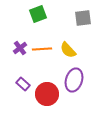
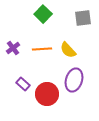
green square: moved 5 px right; rotated 24 degrees counterclockwise
purple cross: moved 7 px left
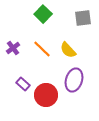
orange line: rotated 48 degrees clockwise
red circle: moved 1 px left, 1 px down
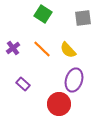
green square: rotated 12 degrees counterclockwise
red circle: moved 13 px right, 9 px down
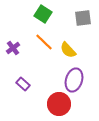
orange line: moved 2 px right, 7 px up
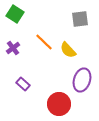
green square: moved 28 px left
gray square: moved 3 px left, 1 px down
purple ellipse: moved 8 px right
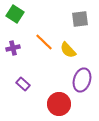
purple cross: rotated 24 degrees clockwise
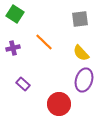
yellow semicircle: moved 13 px right, 3 px down
purple ellipse: moved 2 px right
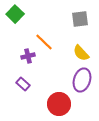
green square: rotated 12 degrees clockwise
purple cross: moved 15 px right, 8 px down
purple ellipse: moved 2 px left
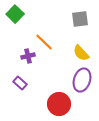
purple rectangle: moved 3 px left, 1 px up
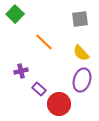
purple cross: moved 7 px left, 15 px down
purple rectangle: moved 19 px right, 6 px down
